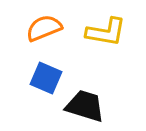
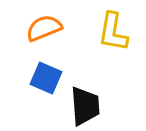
yellow L-shape: moved 7 px right; rotated 90 degrees clockwise
black trapezoid: rotated 69 degrees clockwise
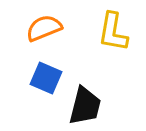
black trapezoid: rotated 18 degrees clockwise
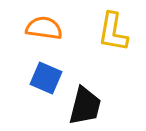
orange semicircle: rotated 30 degrees clockwise
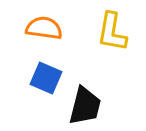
yellow L-shape: moved 1 px left
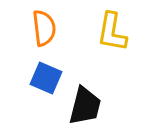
orange semicircle: rotated 75 degrees clockwise
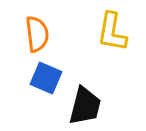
orange semicircle: moved 7 px left, 6 px down
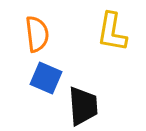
black trapezoid: moved 2 px left; rotated 18 degrees counterclockwise
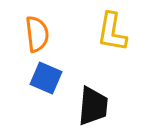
black trapezoid: moved 10 px right; rotated 9 degrees clockwise
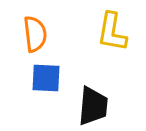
orange semicircle: moved 2 px left
blue square: rotated 20 degrees counterclockwise
